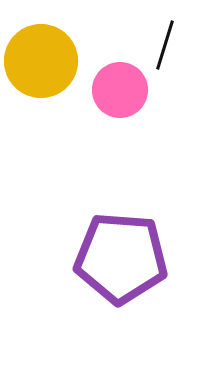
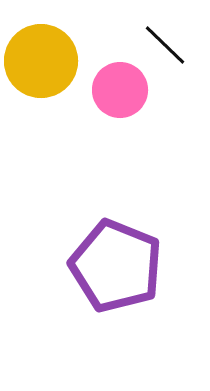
black line: rotated 63 degrees counterclockwise
purple pentagon: moved 5 px left, 8 px down; rotated 18 degrees clockwise
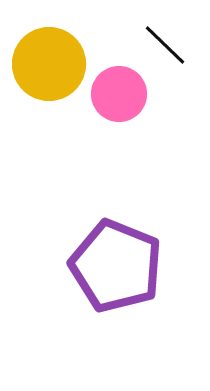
yellow circle: moved 8 px right, 3 px down
pink circle: moved 1 px left, 4 px down
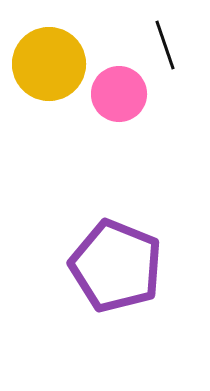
black line: rotated 27 degrees clockwise
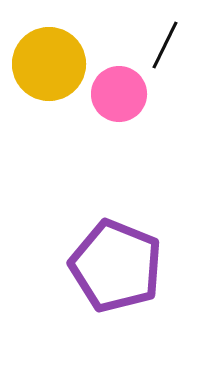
black line: rotated 45 degrees clockwise
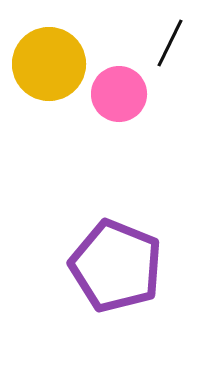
black line: moved 5 px right, 2 px up
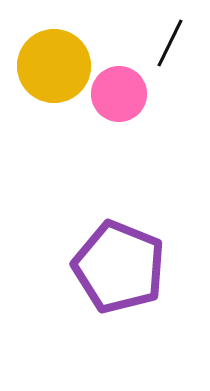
yellow circle: moved 5 px right, 2 px down
purple pentagon: moved 3 px right, 1 px down
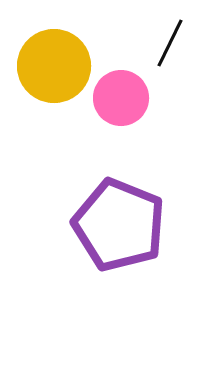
pink circle: moved 2 px right, 4 px down
purple pentagon: moved 42 px up
